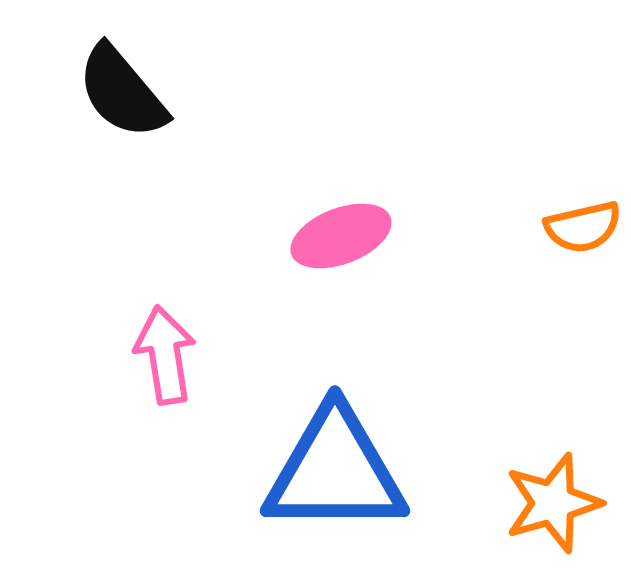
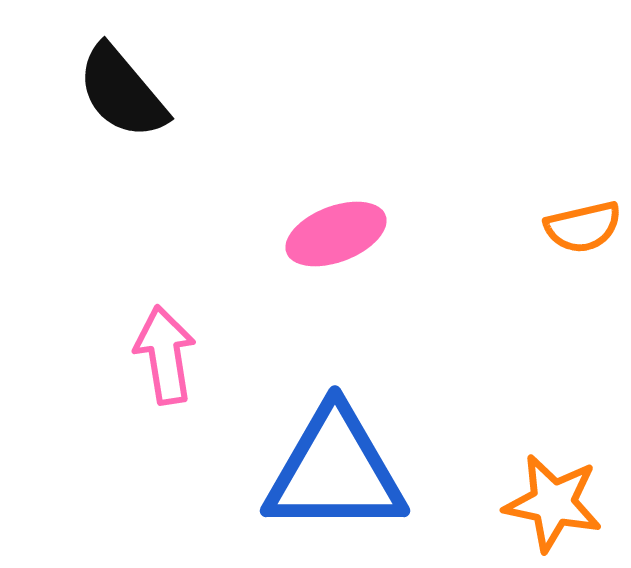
pink ellipse: moved 5 px left, 2 px up
orange star: rotated 28 degrees clockwise
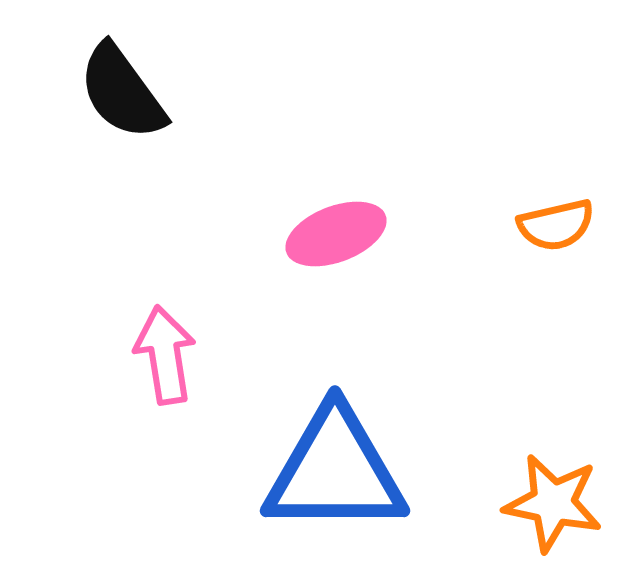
black semicircle: rotated 4 degrees clockwise
orange semicircle: moved 27 px left, 2 px up
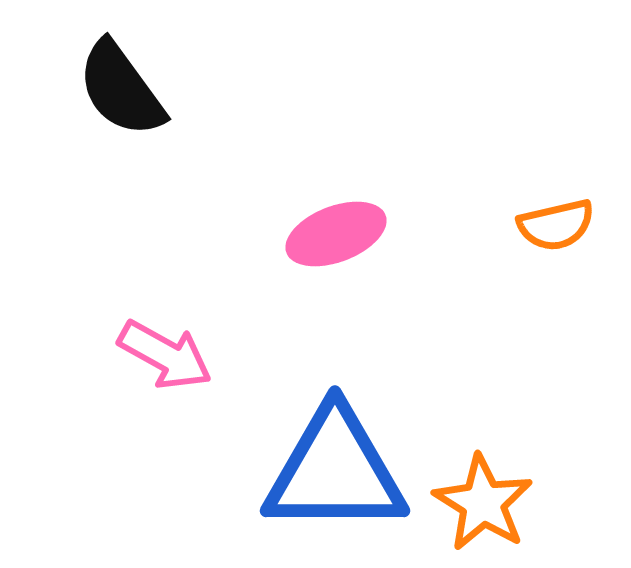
black semicircle: moved 1 px left, 3 px up
pink arrow: rotated 128 degrees clockwise
orange star: moved 70 px left; rotated 20 degrees clockwise
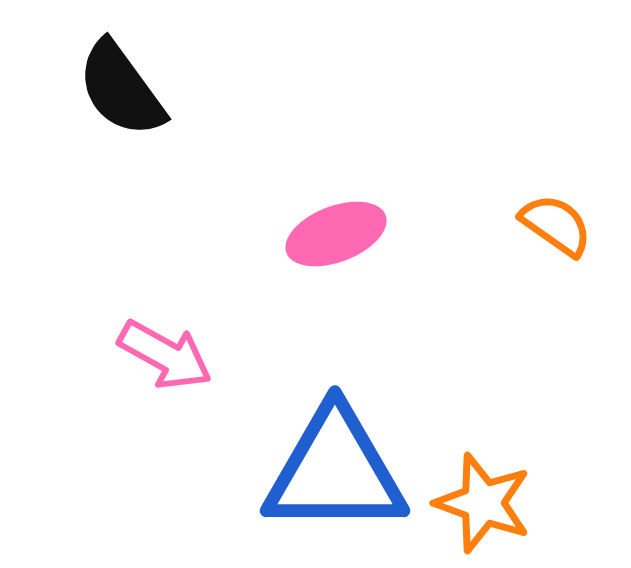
orange semicircle: rotated 132 degrees counterclockwise
orange star: rotated 12 degrees counterclockwise
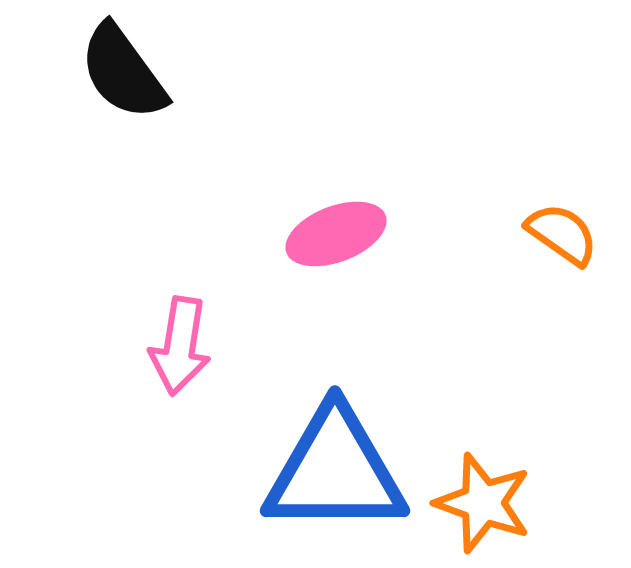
black semicircle: moved 2 px right, 17 px up
orange semicircle: moved 6 px right, 9 px down
pink arrow: moved 15 px right, 9 px up; rotated 70 degrees clockwise
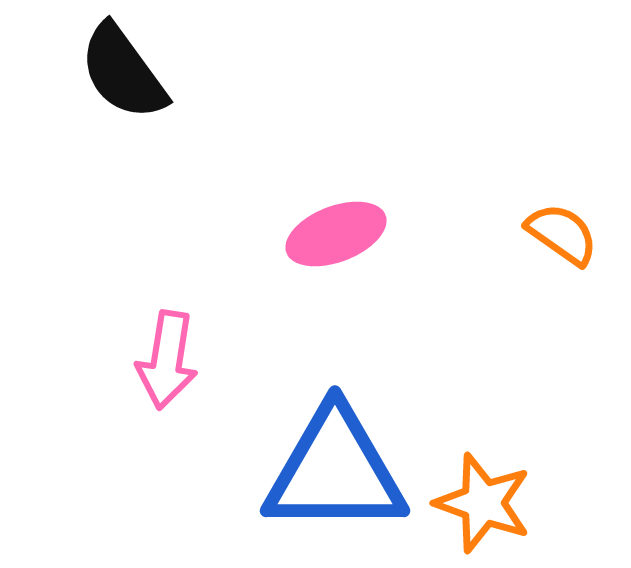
pink arrow: moved 13 px left, 14 px down
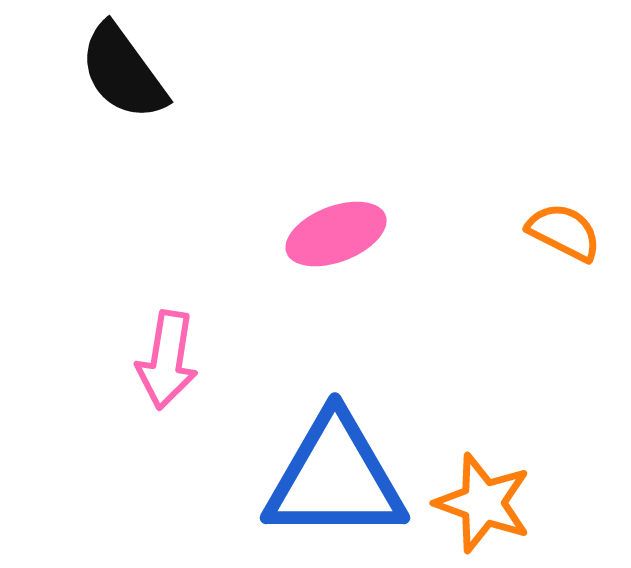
orange semicircle: moved 2 px right, 2 px up; rotated 8 degrees counterclockwise
blue triangle: moved 7 px down
